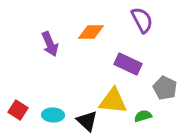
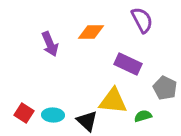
red square: moved 6 px right, 3 px down
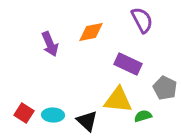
orange diamond: rotated 12 degrees counterclockwise
yellow triangle: moved 5 px right, 1 px up
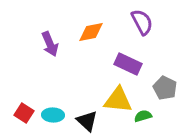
purple semicircle: moved 2 px down
